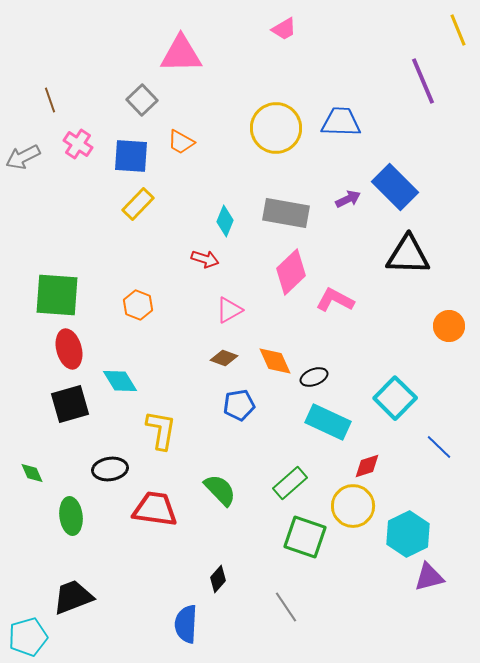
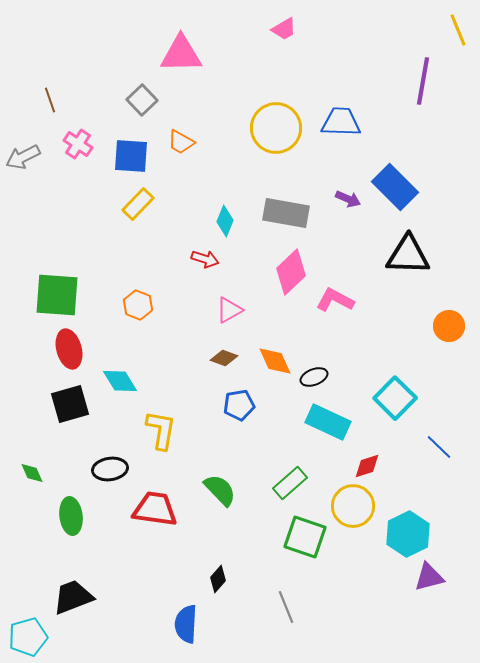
purple line at (423, 81): rotated 33 degrees clockwise
purple arrow at (348, 199): rotated 50 degrees clockwise
gray line at (286, 607): rotated 12 degrees clockwise
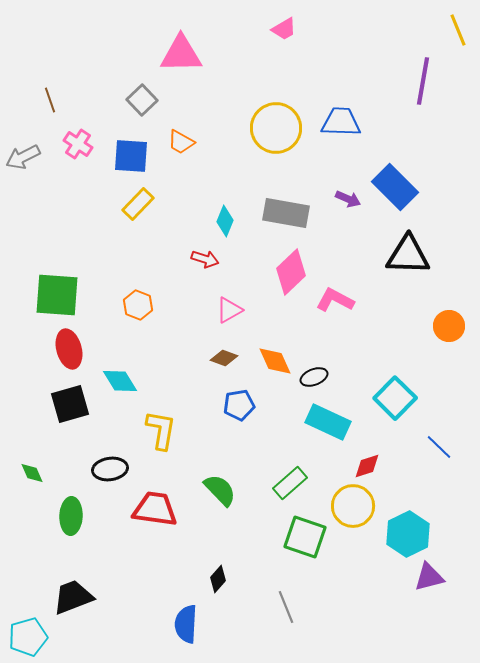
green ellipse at (71, 516): rotated 9 degrees clockwise
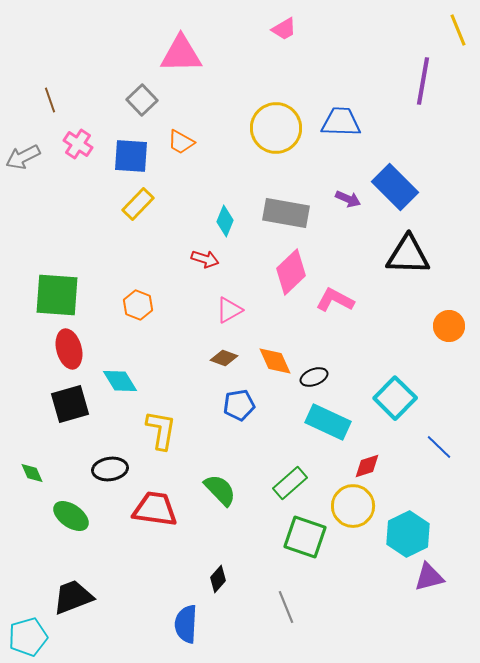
green ellipse at (71, 516): rotated 57 degrees counterclockwise
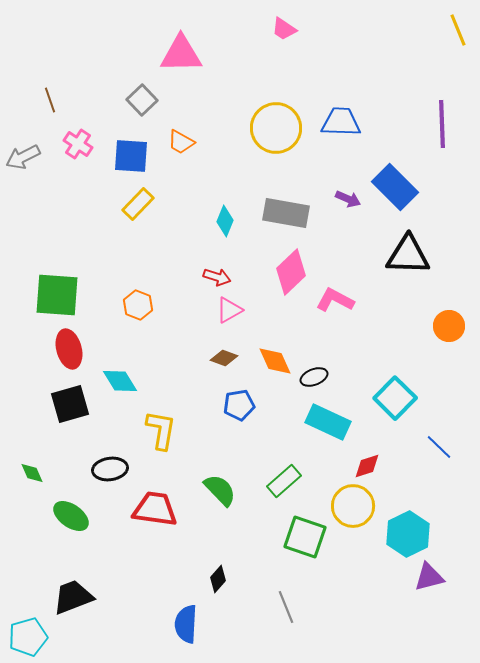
pink trapezoid at (284, 29): rotated 64 degrees clockwise
purple line at (423, 81): moved 19 px right, 43 px down; rotated 12 degrees counterclockwise
red arrow at (205, 259): moved 12 px right, 18 px down
green rectangle at (290, 483): moved 6 px left, 2 px up
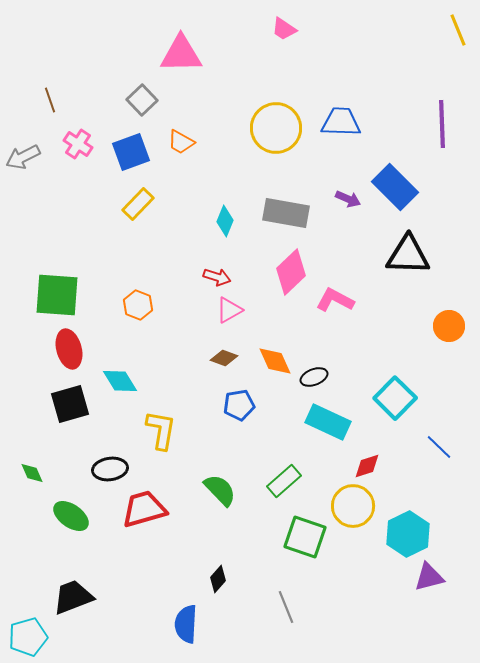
blue square at (131, 156): moved 4 px up; rotated 24 degrees counterclockwise
red trapezoid at (155, 509): moved 11 px left; rotated 24 degrees counterclockwise
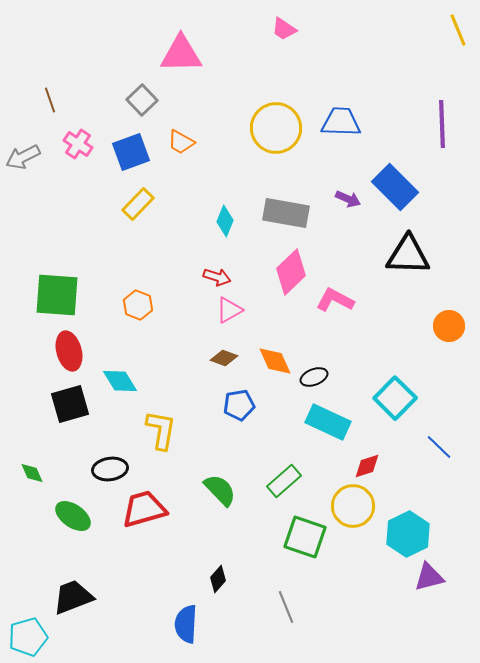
red ellipse at (69, 349): moved 2 px down
green ellipse at (71, 516): moved 2 px right
